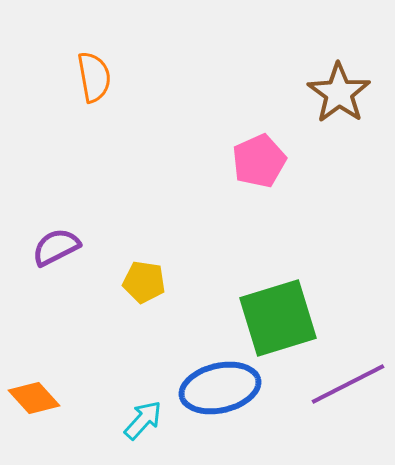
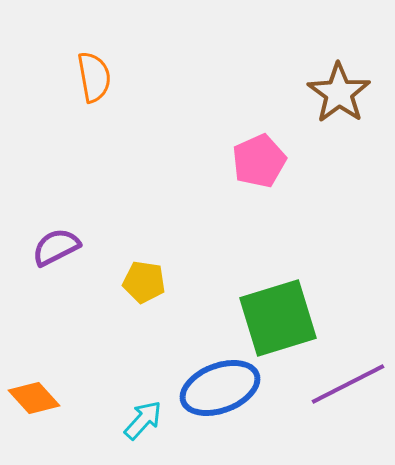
blue ellipse: rotated 8 degrees counterclockwise
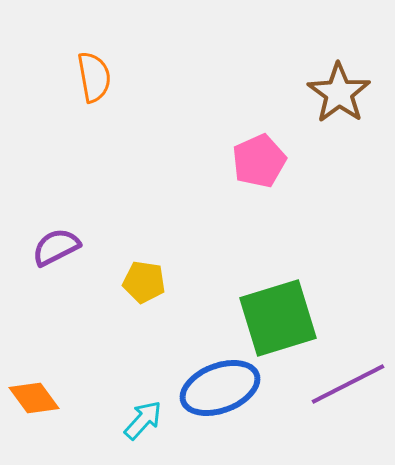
orange diamond: rotated 6 degrees clockwise
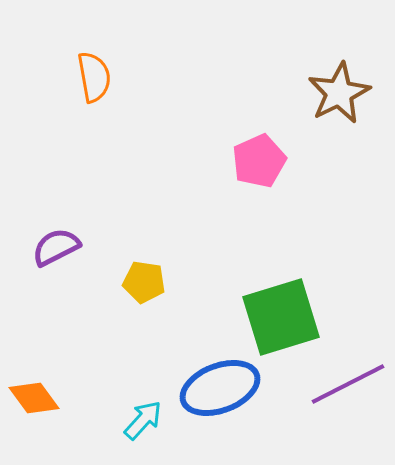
brown star: rotated 10 degrees clockwise
green square: moved 3 px right, 1 px up
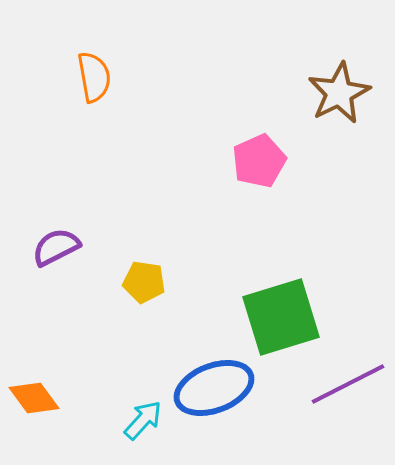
blue ellipse: moved 6 px left
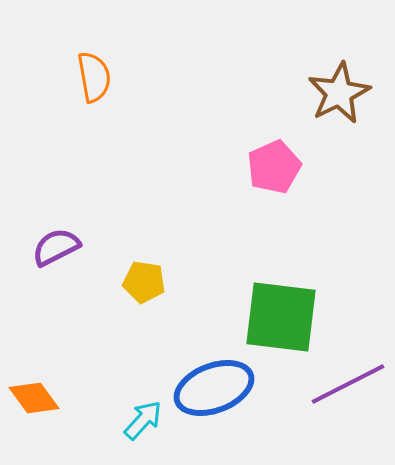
pink pentagon: moved 15 px right, 6 px down
green square: rotated 24 degrees clockwise
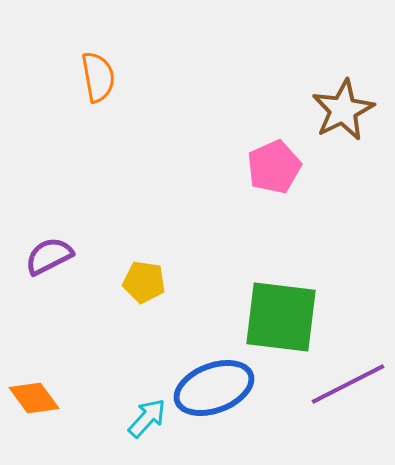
orange semicircle: moved 4 px right
brown star: moved 4 px right, 17 px down
purple semicircle: moved 7 px left, 9 px down
cyan arrow: moved 4 px right, 2 px up
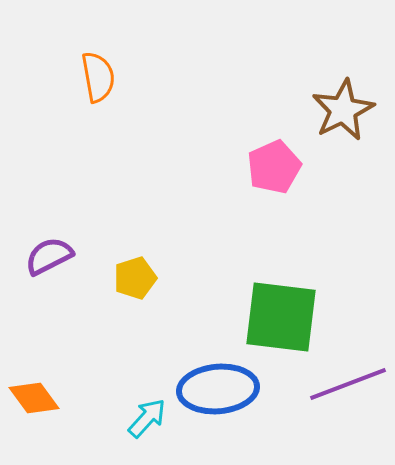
yellow pentagon: moved 9 px left, 4 px up; rotated 27 degrees counterclockwise
purple line: rotated 6 degrees clockwise
blue ellipse: moved 4 px right, 1 px down; rotated 16 degrees clockwise
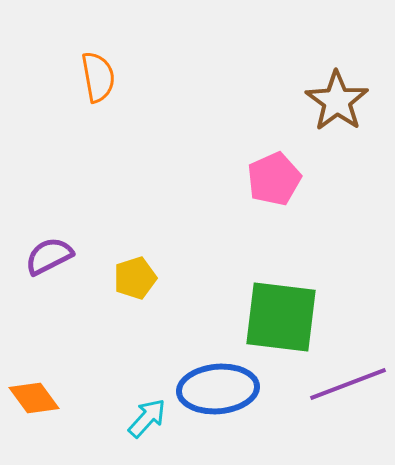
brown star: moved 6 px left, 9 px up; rotated 10 degrees counterclockwise
pink pentagon: moved 12 px down
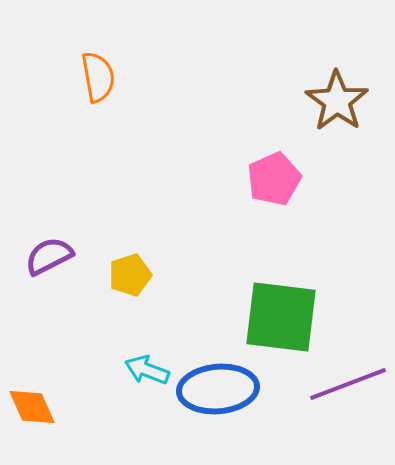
yellow pentagon: moved 5 px left, 3 px up
orange diamond: moved 2 px left, 9 px down; rotated 12 degrees clockwise
cyan arrow: moved 48 px up; rotated 111 degrees counterclockwise
